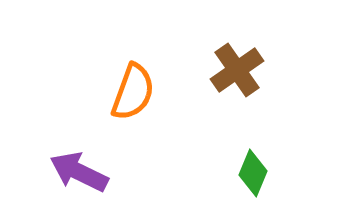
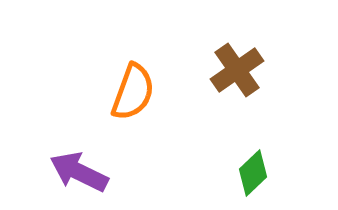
green diamond: rotated 24 degrees clockwise
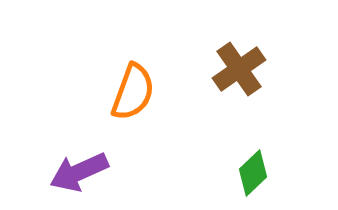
brown cross: moved 2 px right, 1 px up
purple arrow: rotated 50 degrees counterclockwise
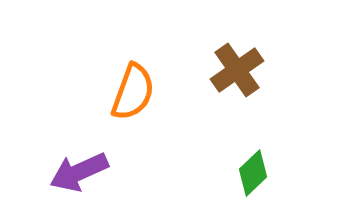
brown cross: moved 2 px left, 1 px down
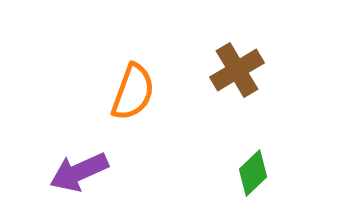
brown cross: rotated 4 degrees clockwise
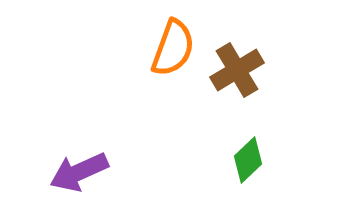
orange semicircle: moved 40 px right, 44 px up
green diamond: moved 5 px left, 13 px up
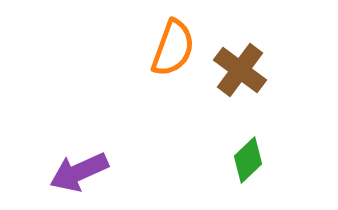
brown cross: moved 3 px right; rotated 22 degrees counterclockwise
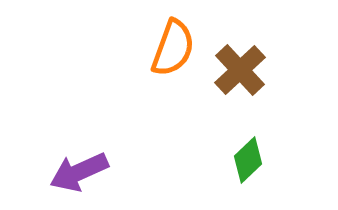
brown cross: rotated 10 degrees clockwise
